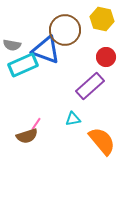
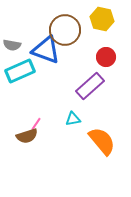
cyan rectangle: moved 3 px left, 6 px down
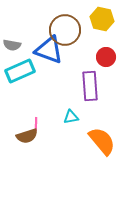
blue triangle: moved 3 px right
purple rectangle: rotated 52 degrees counterclockwise
cyan triangle: moved 2 px left, 2 px up
pink line: rotated 32 degrees counterclockwise
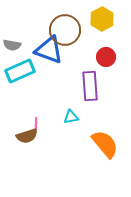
yellow hexagon: rotated 20 degrees clockwise
orange semicircle: moved 3 px right, 3 px down
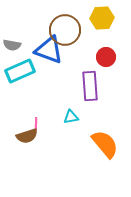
yellow hexagon: moved 1 px up; rotated 25 degrees clockwise
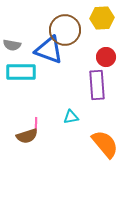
cyan rectangle: moved 1 px right, 1 px down; rotated 24 degrees clockwise
purple rectangle: moved 7 px right, 1 px up
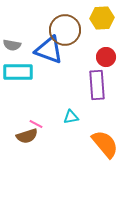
cyan rectangle: moved 3 px left
pink line: rotated 64 degrees counterclockwise
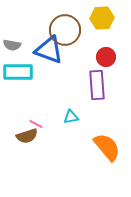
orange semicircle: moved 2 px right, 3 px down
